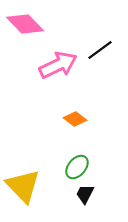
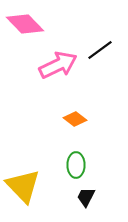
green ellipse: moved 1 px left, 2 px up; rotated 40 degrees counterclockwise
black trapezoid: moved 1 px right, 3 px down
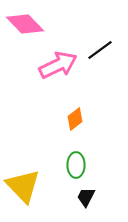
orange diamond: rotated 75 degrees counterclockwise
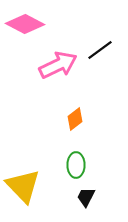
pink diamond: rotated 18 degrees counterclockwise
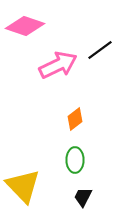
pink diamond: moved 2 px down; rotated 9 degrees counterclockwise
green ellipse: moved 1 px left, 5 px up
black trapezoid: moved 3 px left
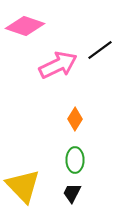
orange diamond: rotated 20 degrees counterclockwise
black trapezoid: moved 11 px left, 4 px up
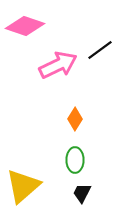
yellow triangle: rotated 33 degrees clockwise
black trapezoid: moved 10 px right
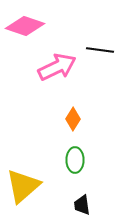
black line: rotated 44 degrees clockwise
pink arrow: moved 1 px left, 2 px down
orange diamond: moved 2 px left
black trapezoid: moved 12 px down; rotated 35 degrees counterclockwise
